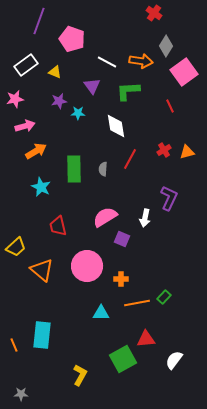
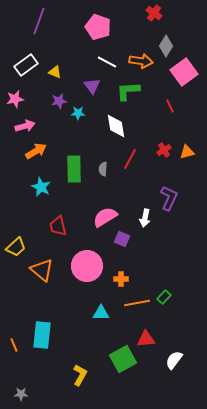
pink pentagon at (72, 39): moved 26 px right, 12 px up
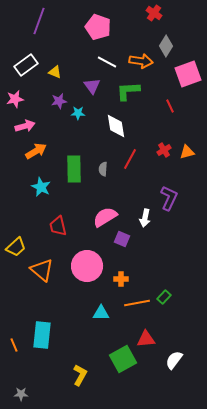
pink square at (184, 72): moved 4 px right, 2 px down; rotated 16 degrees clockwise
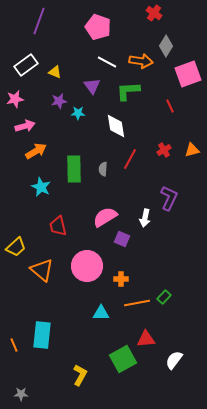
orange triangle at (187, 152): moved 5 px right, 2 px up
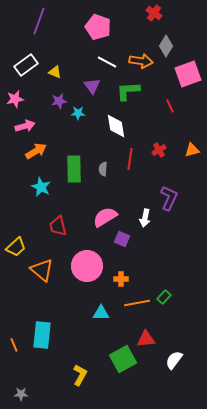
red cross at (164, 150): moved 5 px left
red line at (130, 159): rotated 20 degrees counterclockwise
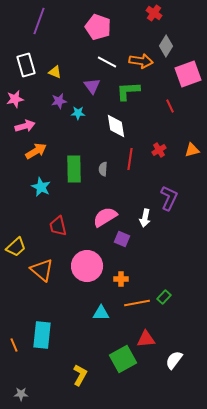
white rectangle at (26, 65): rotated 70 degrees counterclockwise
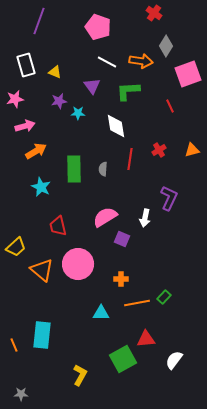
pink circle at (87, 266): moved 9 px left, 2 px up
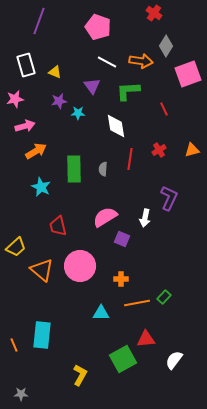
red line at (170, 106): moved 6 px left, 3 px down
pink circle at (78, 264): moved 2 px right, 2 px down
